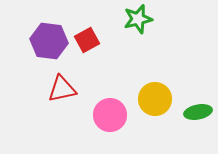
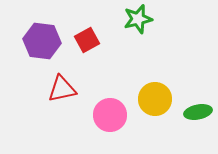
purple hexagon: moved 7 px left
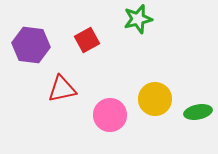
purple hexagon: moved 11 px left, 4 px down
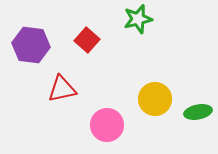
red square: rotated 20 degrees counterclockwise
pink circle: moved 3 px left, 10 px down
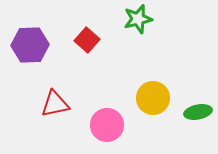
purple hexagon: moved 1 px left; rotated 9 degrees counterclockwise
red triangle: moved 7 px left, 15 px down
yellow circle: moved 2 px left, 1 px up
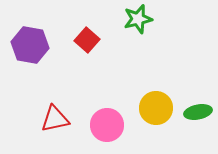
purple hexagon: rotated 12 degrees clockwise
yellow circle: moved 3 px right, 10 px down
red triangle: moved 15 px down
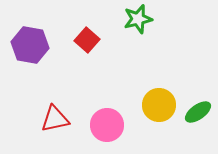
yellow circle: moved 3 px right, 3 px up
green ellipse: rotated 24 degrees counterclockwise
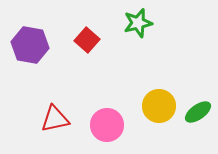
green star: moved 4 px down
yellow circle: moved 1 px down
